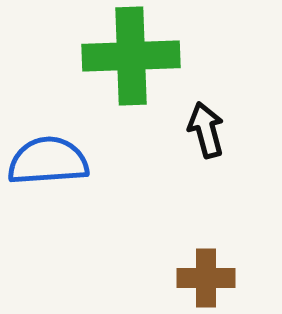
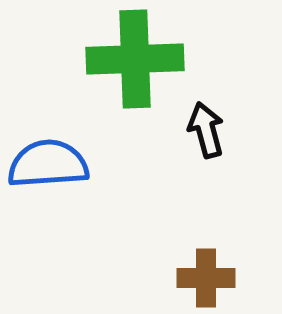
green cross: moved 4 px right, 3 px down
blue semicircle: moved 3 px down
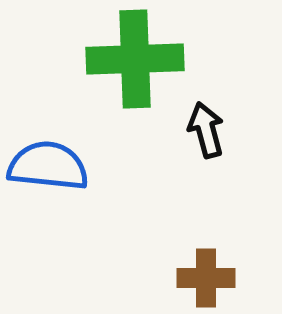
blue semicircle: moved 2 px down; rotated 10 degrees clockwise
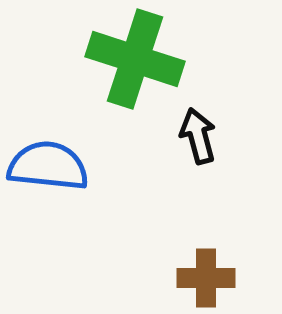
green cross: rotated 20 degrees clockwise
black arrow: moved 8 px left, 6 px down
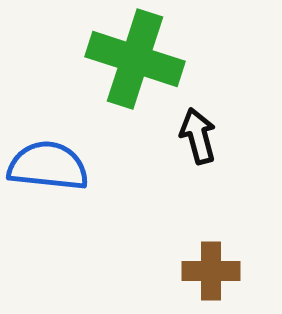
brown cross: moved 5 px right, 7 px up
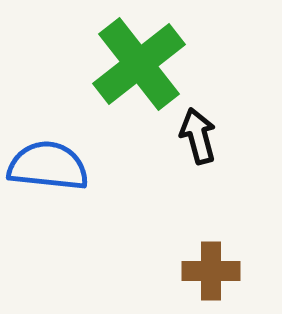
green cross: moved 4 px right, 5 px down; rotated 34 degrees clockwise
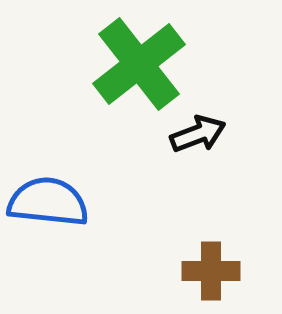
black arrow: moved 2 px up; rotated 84 degrees clockwise
blue semicircle: moved 36 px down
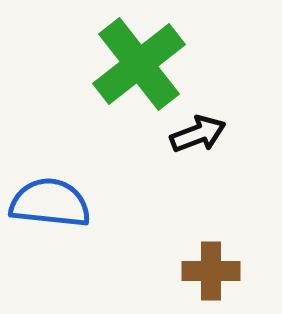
blue semicircle: moved 2 px right, 1 px down
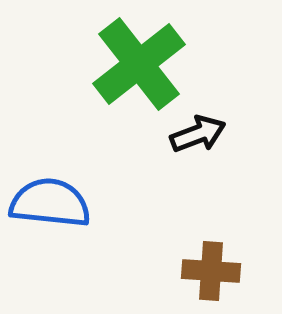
brown cross: rotated 4 degrees clockwise
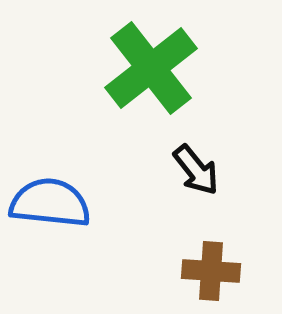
green cross: moved 12 px right, 4 px down
black arrow: moved 2 px left, 36 px down; rotated 72 degrees clockwise
